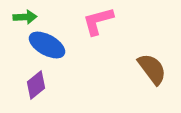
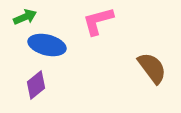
green arrow: rotated 20 degrees counterclockwise
blue ellipse: rotated 15 degrees counterclockwise
brown semicircle: moved 1 px up
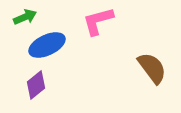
blue ellipse: rotated 39 degrees counterclockwise
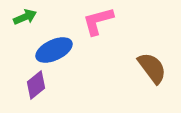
blue ellipse: moved 7 px right, 5 px down
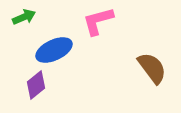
green arrow: moved 1 px left
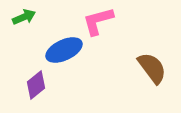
blue ellipse: moved 10 px right
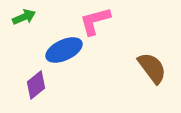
pink L-shape: moved 3 px left
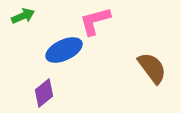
green arrow: moved 1 px left, 1 px up
purple diamond: moved 8 px right, 8 px down
